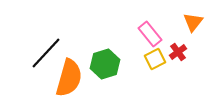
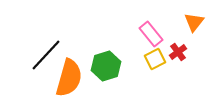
orange triangle: moved 1 px right
pink rectangle: moved 1 px right
black line: moved 2 px down
green hexagon: moved 1 px right, 2 px down
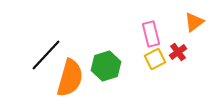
orange triangle: rotated 15 degrees clockwise
pink rectangle: rotated 25 degrees clockwise
orange semicircle: moved 1 px right
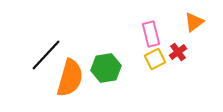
green hexagon: moved 2 px down; rotated 8 degrees clockwise
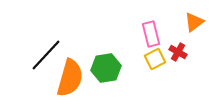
red cross: rotated 24 degrees counterclockwise
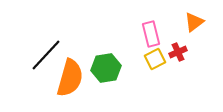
red cross: rotated 36 degrees clockwise
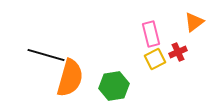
black line: rotated 63 degrees clockwise
green hexagon: moved 8 px right, 18 px down
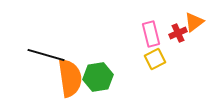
red cross: moved 19 px up
orange semicircle: rotated 24 degrees counterclockwise
green hexagon: moved 16 px left, 9 px up
